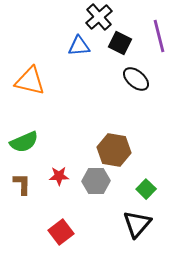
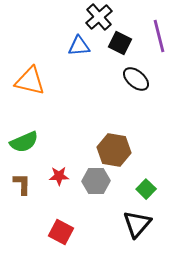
red square: rotated 25 degrees counterclockwise
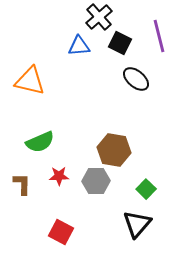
green semicircle: moved 16 px right
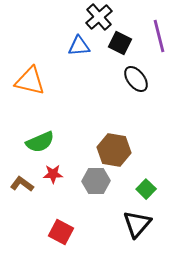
black ellipse: rotated 12 degrees clockwise
red star: moved 6 px left, 2 px up
brown L-shape: rotated 55 degrees counterclockwise
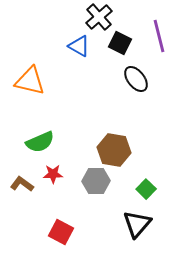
blue triangle: rotated 35 degrees clockwise
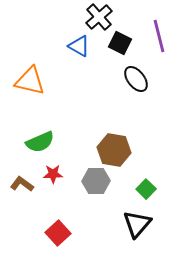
red square: moved 3 px left, 1 px down; rotated 20 degrees clockwise
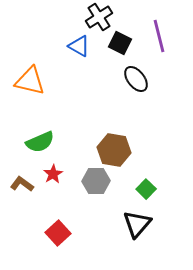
black cross: rotated 8 degrees clockwise
red star: rotated 30 degrees counterclockwise
